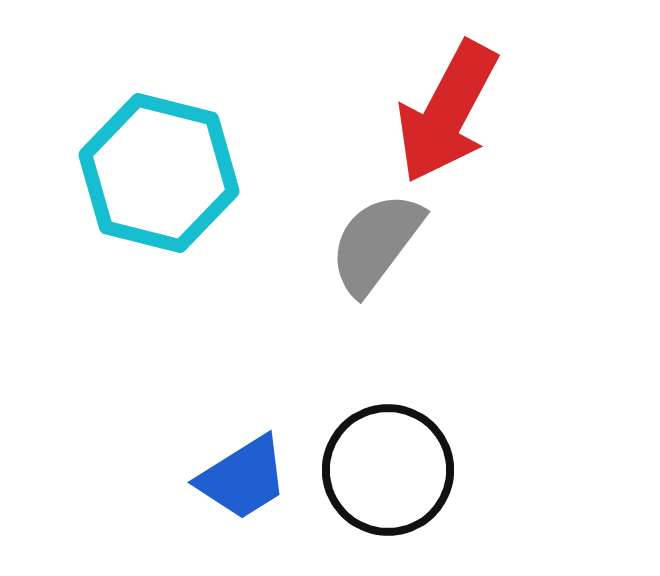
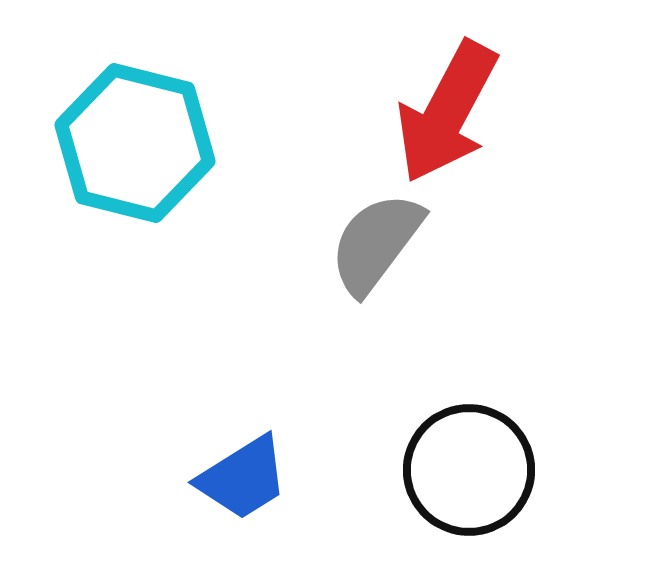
cyan hexagon: moved 24 px left, 30 px up
black circle: moved 81 px right
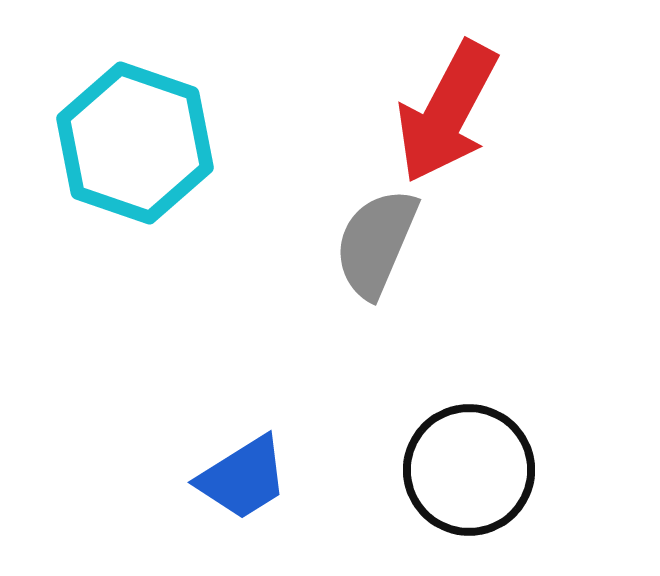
cyan hexagon: rotated 5 degrees clockwise
gray semicircle: rotated 14 degrees counterclockwise
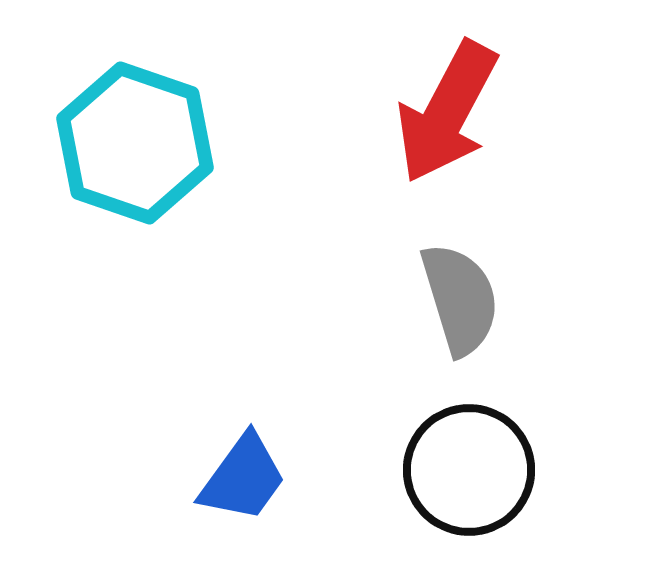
gray semicircle: moved 84 px right, 56 px down; rotated 140 degrees clockwise
blue trapezoid: rotated 22 degrees counterclockwise
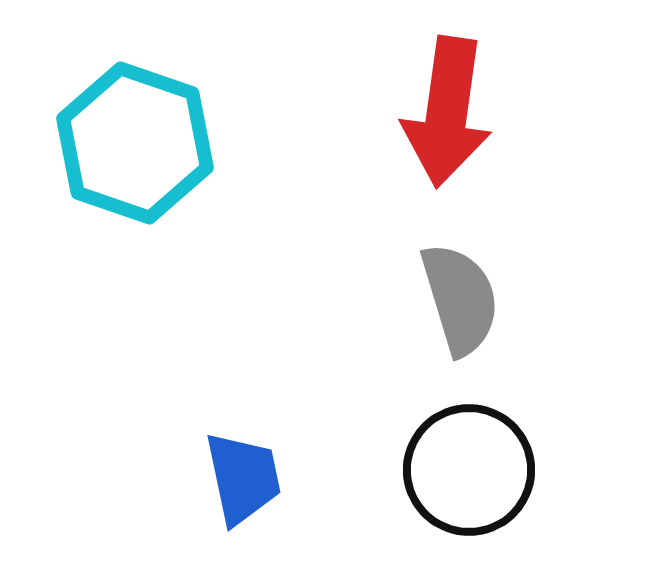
red arrow: rotated 20 degrees counterclockwise
blue trapezoid: rotated 48 degrees counterclockwise
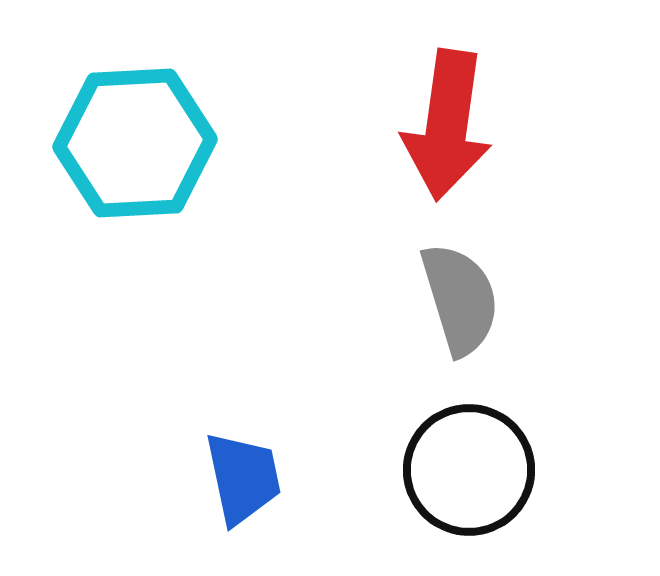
red arrow: moved 13 px down
cyan hexagon: rotated 22 degrees counterclockwise
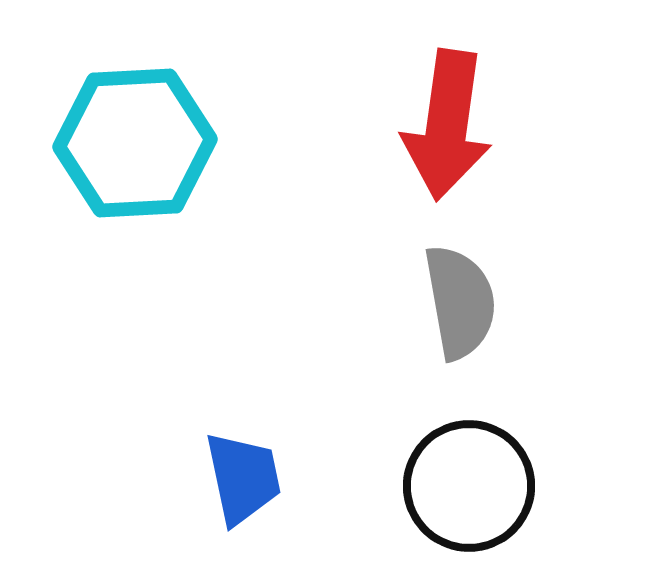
gray semicircle: moved 3 px down; rotated 7 degrees clockwise
black circle: moved 16 px down
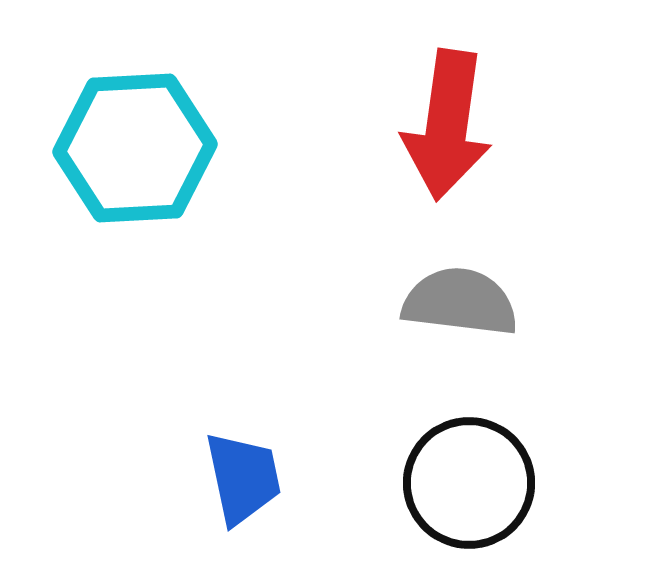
cyan hexagon: moved 5 px down
gray semicircle: rotated 73 degrees counterclockwise
black circle: moved 3 px up
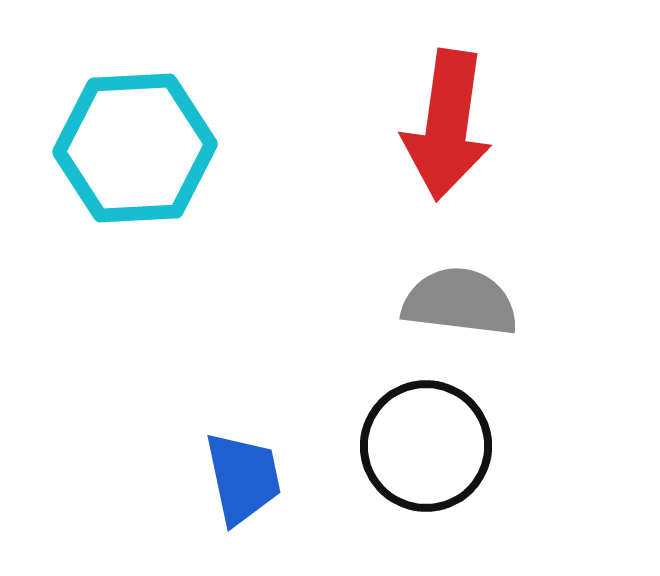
black circle: moved 43 px left, 37 px up
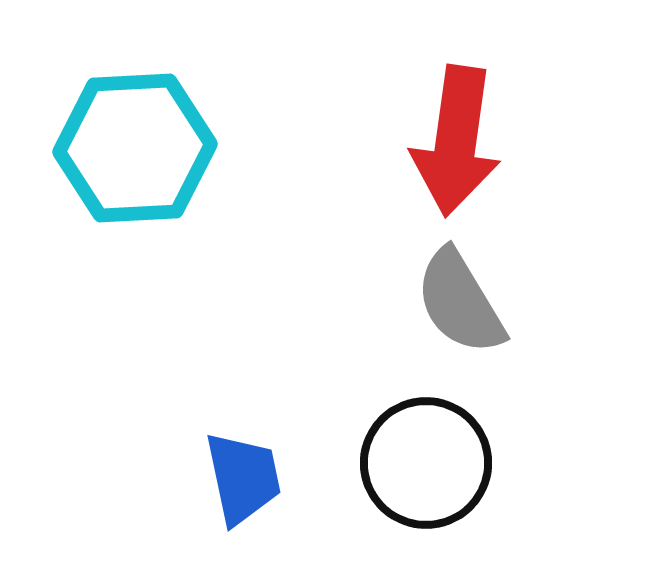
red arrow: moved 9 px right, 16 px down
gray semicircle: rotated 128 degrees counterclockwise
black circle: moved 17 px down
